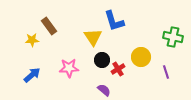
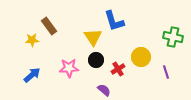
black circle: moved 6 px left
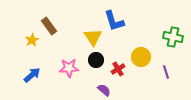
yellow star: rotated 24 degrees counterclockwise
